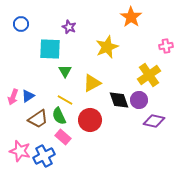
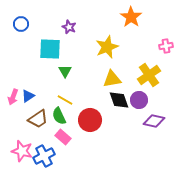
yellow triangle: moved 20 px right, 4 px up; rotated 18 degrees clockwise
pink star: moved 2 px right
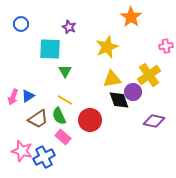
purple circle: moved 6 px left, 8 px up
blue cross: moved 1 px down
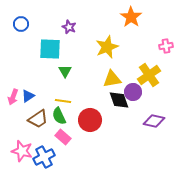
yellow line: moved 2 px left, 1 px down; rotated 21 degrees counterclockwise
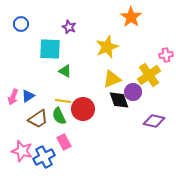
pink cross: moved 9 px down
green triangle: rotated 32 degrees counterclockwise
yellow triangle: rotated 12 degrees counterclockwise
red circle: moved 7 px left, 11 px up
pink rectangle: moved 1 px right, 5 px down; rotated 21 degrees clockwise
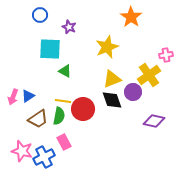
blue circle: moved 19 px right, 9 px up
black diamond: moved 7 px left
green semicircle: rotated 144 degrees counterclockwise
